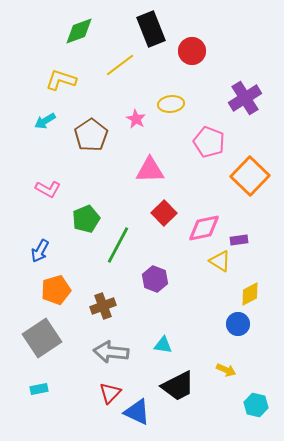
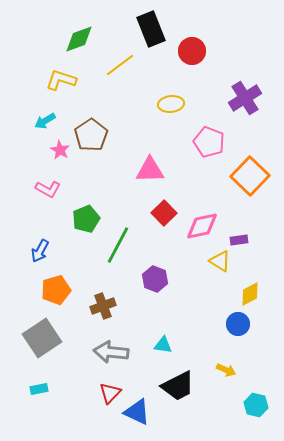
green diamond: moved 8 px down
pink star: moved 76 px left, 31 px down
pink diamond: moved 2 px left, 2 px up
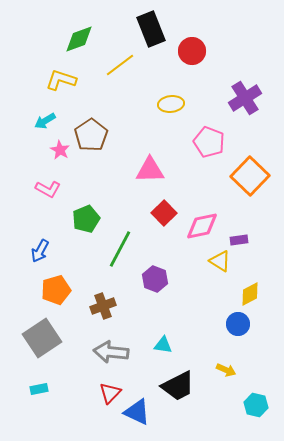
green line: moved 2 px right, 4 px down
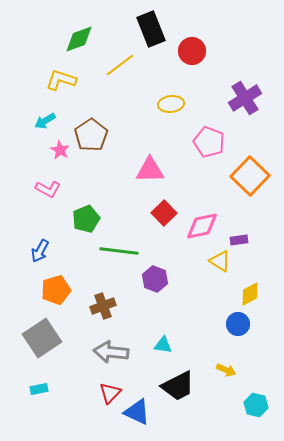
green line: moved 1 px left, 2 px down; rotated 69 degrees clockwise
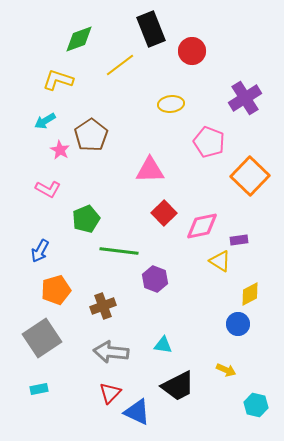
yellow L-shape: moved 3 px left
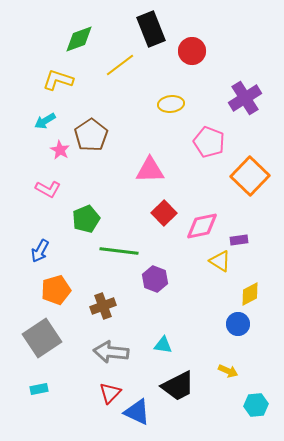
yellow arrow: moved 2 px right, 1 px down
cyan hexagon: rotated 20 degrees counterclockwise
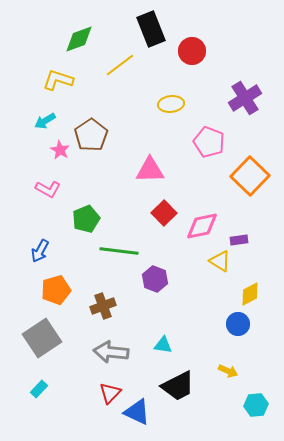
cyan rectangle: rotated 36 degrees counterclockwise
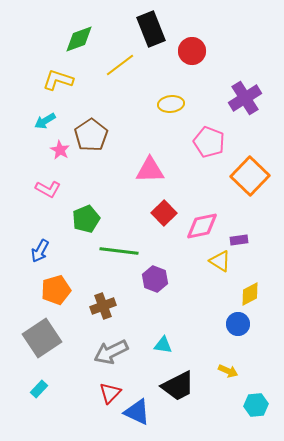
gray arrow: rotated 32 degrees counterclockwise
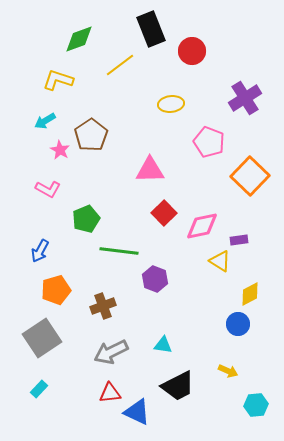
red triangle: rotated 40 degrees clockwise
